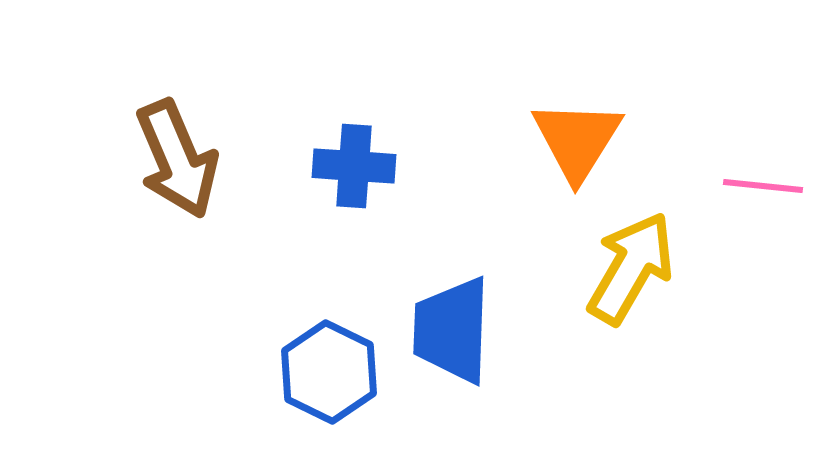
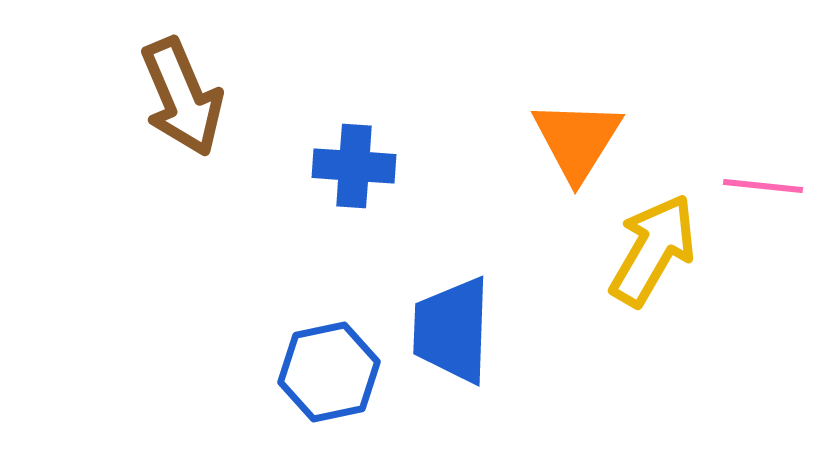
brown arrow: moved 5 px right, 62 px up
yellow arrow: moved 22 px right, 18 px up
blue hexagon: rotated 22 degrees clockwise
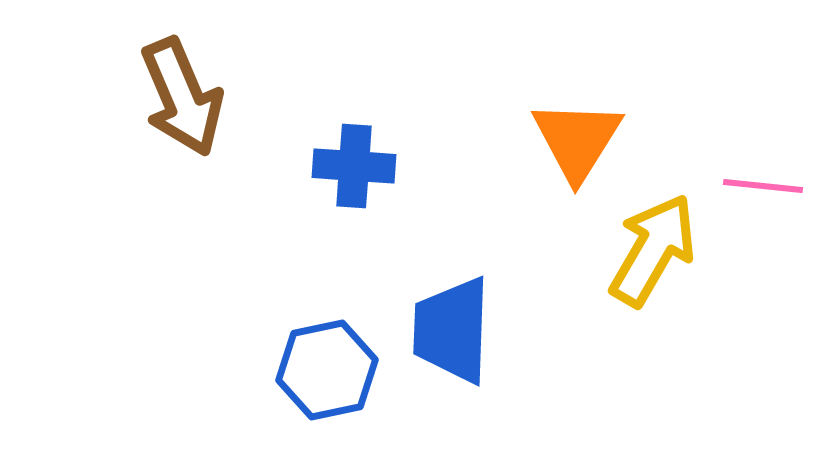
blue hexagon: moved 2 px left, 2 px up
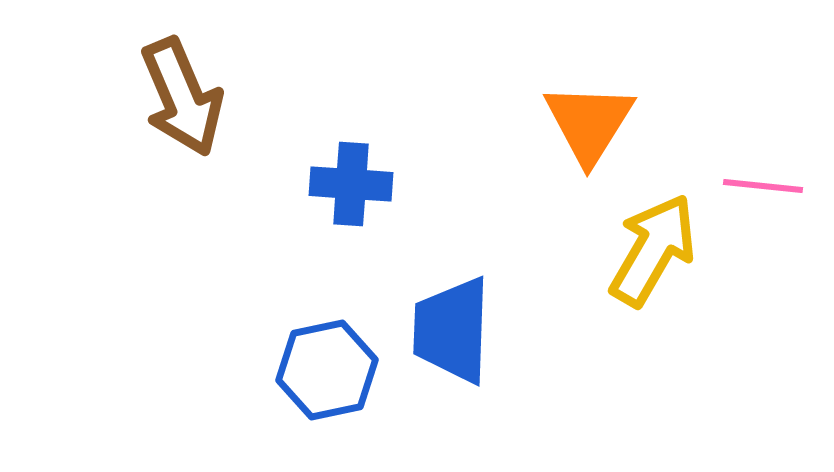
orange triangle: moved 12 px right, 17 px up
blue cross: moved 3 px left, 18 px down
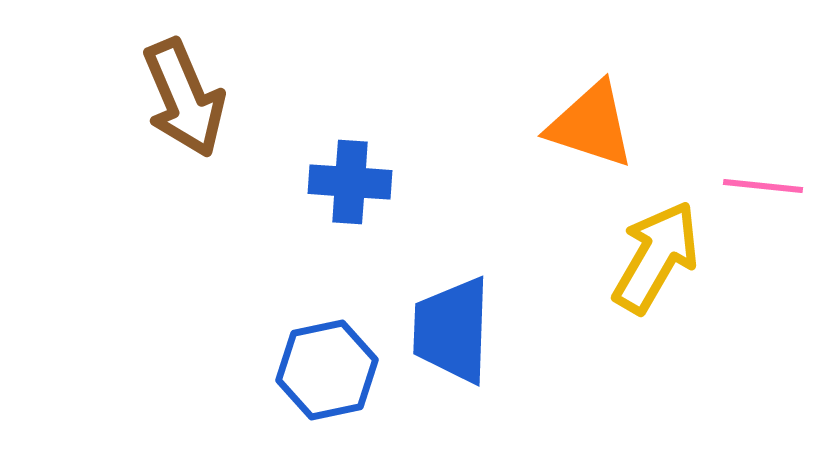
brown arrow: moved 2 px right, 1 px down
orange triangle: moved 2 px right, 2 px down; rotated 44 degrees counterclockwise
blue cross: moved 1 px left, 2 px up
yellow arrow: moved 3 px right, 7 px down
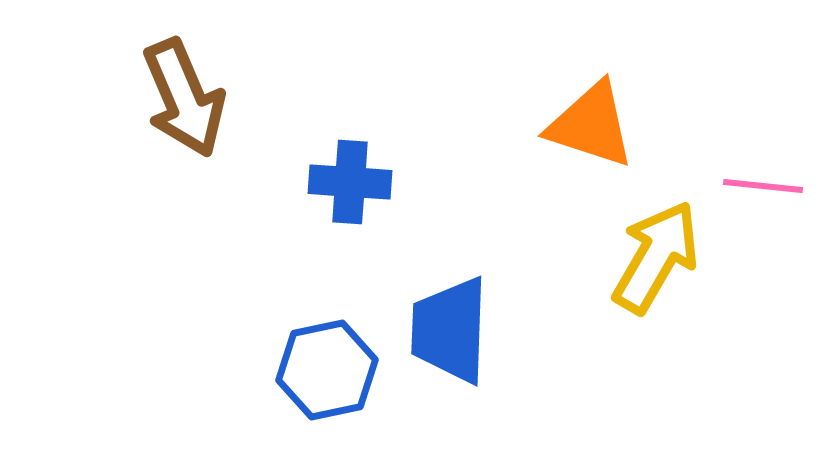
blue trapezoid: moved 2 px left
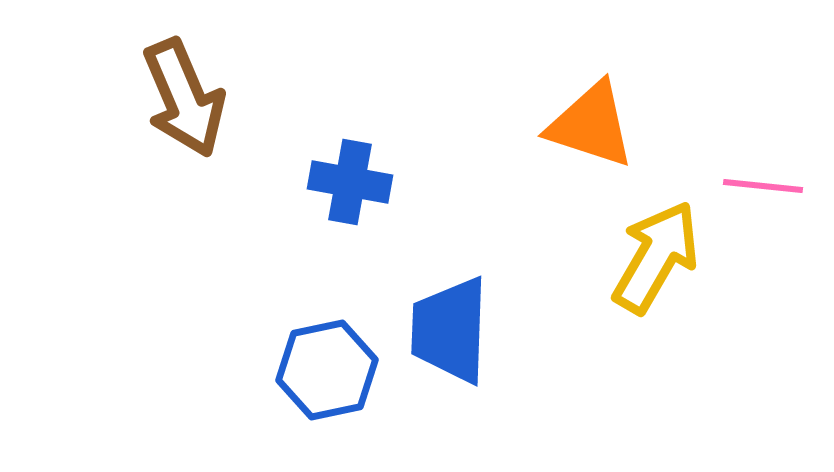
blue cross: rotated 6 degrees clockwise
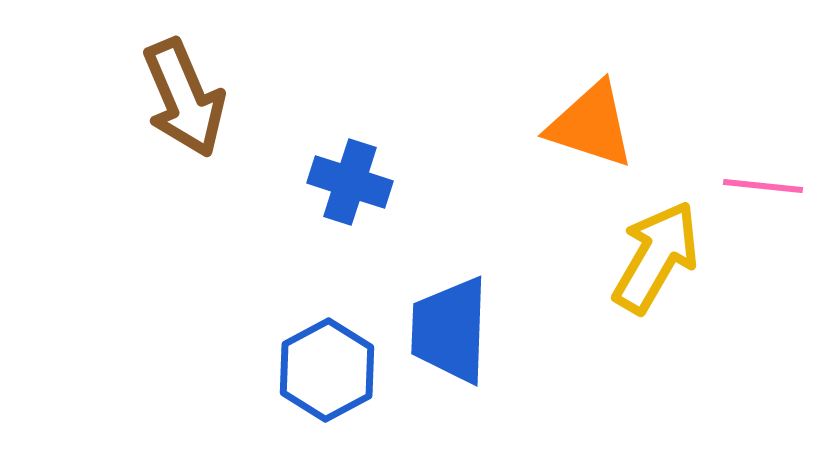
blue cross: rotated 8 degrees clockwise
blue hexagon: rotated 16 degrees counterclockwise
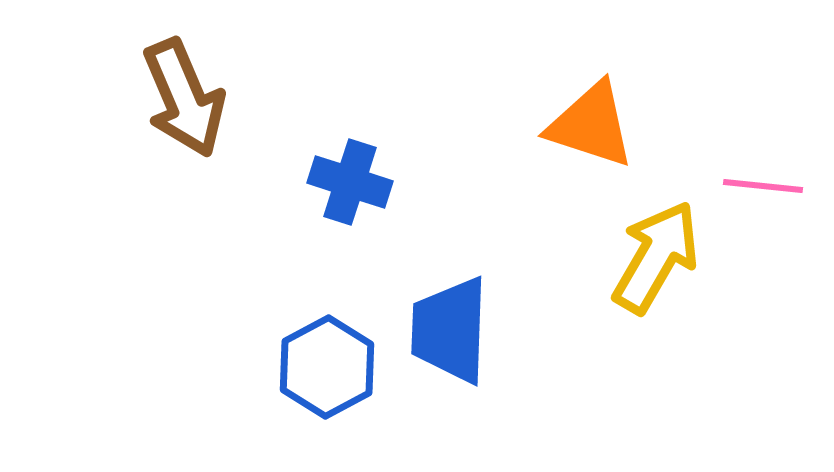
blue hexagon: moved 3 px up
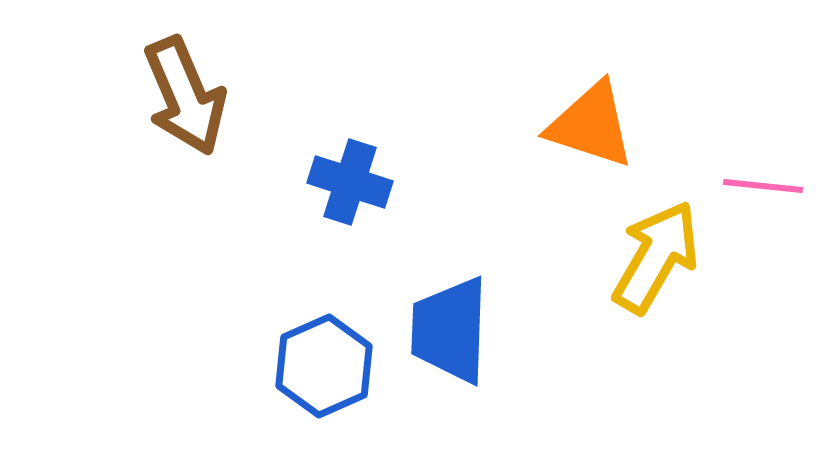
brown arrow: moved 1 px right, 2 px up
blue hexagon: moved 3 px left, 1 px up; rotated 4 degrees clockwise
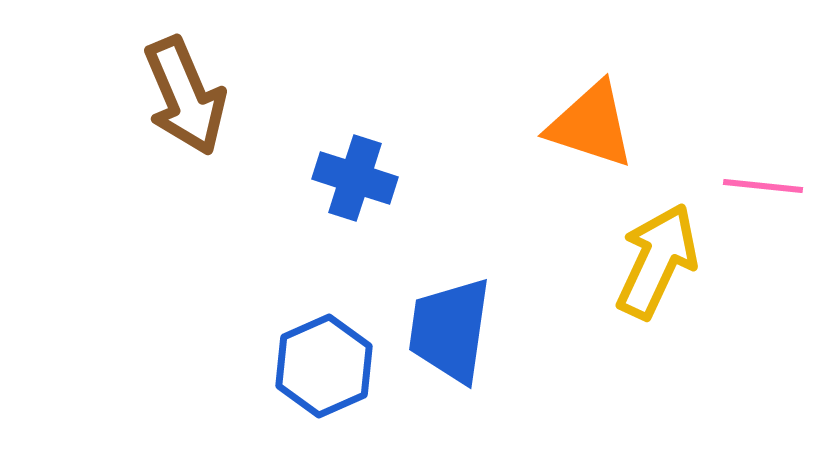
blue cross: moved 5 px right, 4 px up
yellow arrow: moved 1 px right, 4 px down; rotated 5 degrees counterclockwise
blue trapezoid: rotated 6 degrees clockwise
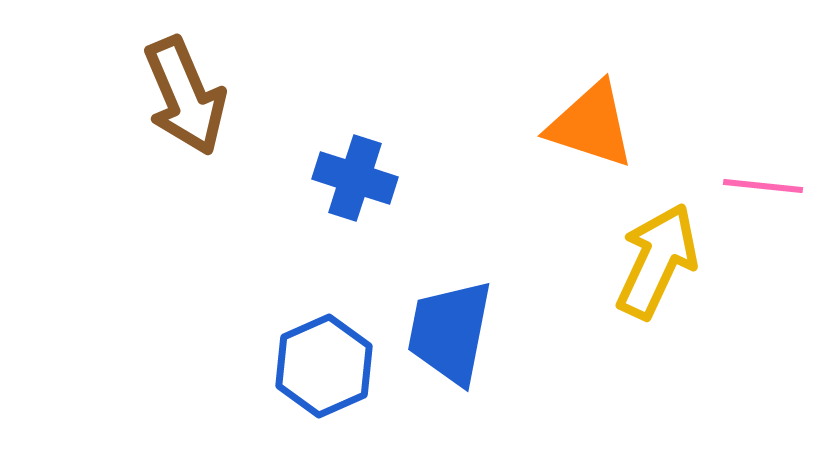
blue trapezoid: moved 2 px down; rotated 3 degrees clockwise
